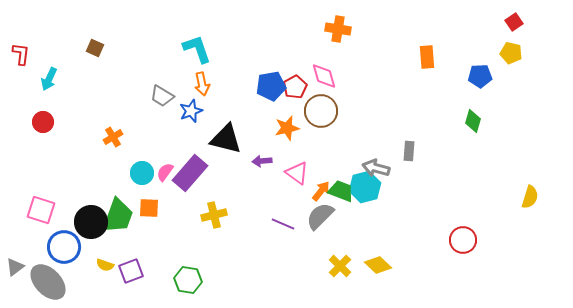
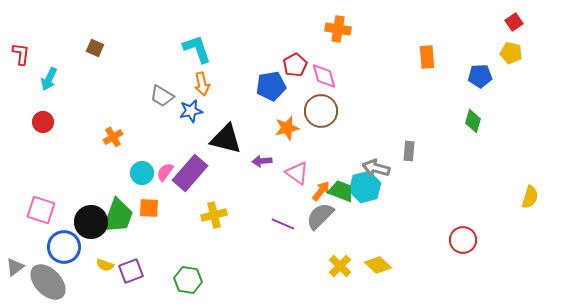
red pentagon at (295, 87): moved 22 px up
blue star at (191, 111): rotated 10 degrees clockwise
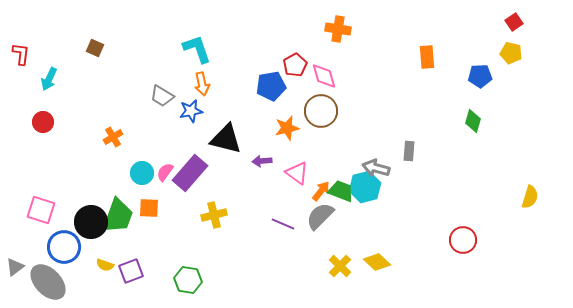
yellow diamond at (378, 265): moved 1 px left, 3 px up
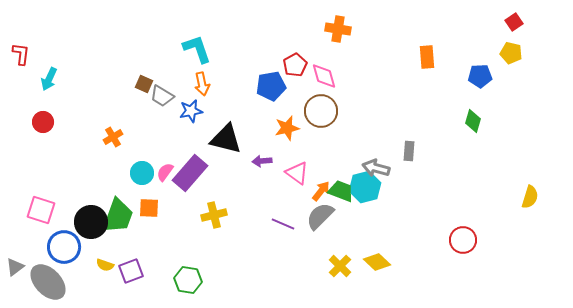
brown square at (95, 48): moved 49 px right, 36 px down
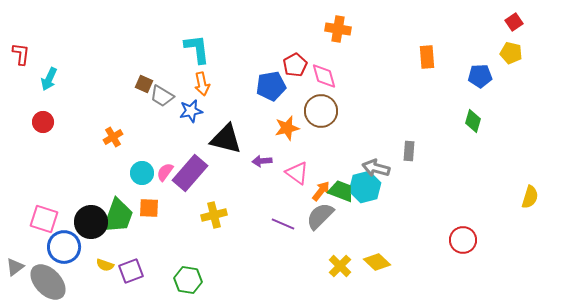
cyan L-shape at (197, 49): rotated 12 degrees clockwise
pink square at (41, 210): moved 3 px right, 9 px down
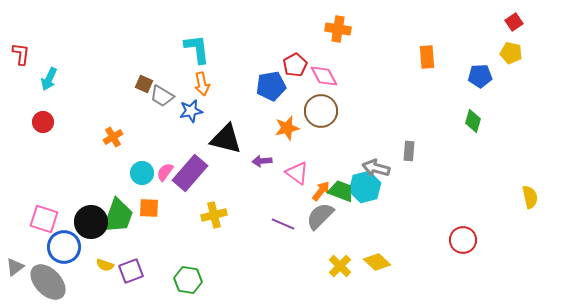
pink diamond at (324, 76): rotated 12 degrees counterclockwise
yellow semicircle at (530, 197): rotated 30 degrees counterclockwise
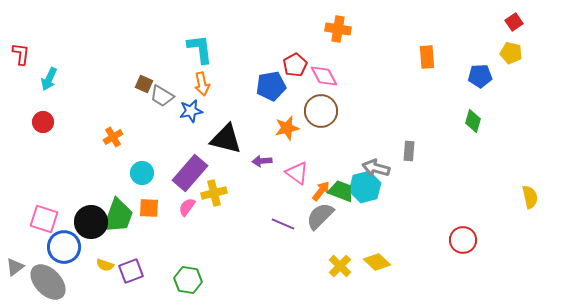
cyan L-shape at (197, 49): moved 3 px right
pink semicircle at (165, 172): moved 22 px right, 35 px down
yellow cross at (214, 215): moved 22 px up
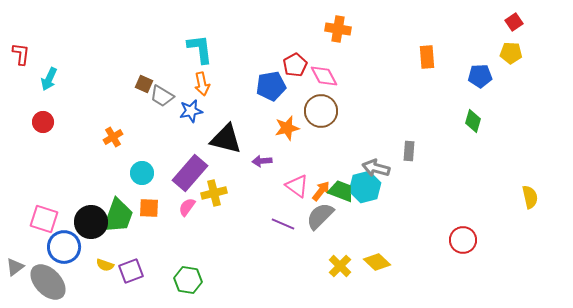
yellow pentagon at (511, 53): rotated 10 degrees counterclockwise
pink triangle at (297, 173): moved 13 px down
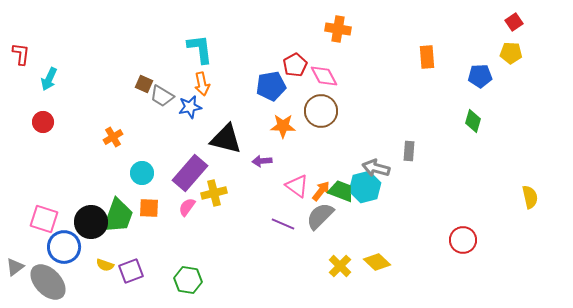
blue star at (191, 111): moved 1 px left, 4 px up
orange star at (287, 128): moved 4 px left, 2 px up; rotated 15 degrees clockwise
